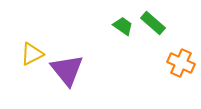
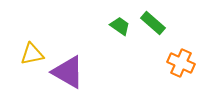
green trapezoid: moved 3 px left
yellow triangle: rotated 15 degrees clockwise
purple triangle: moved 1 px right, 2 px down; rotated 21 degrees counterclockwise
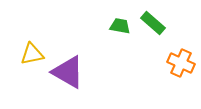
green trapezoid: rotated 25 degrees counterclockwise
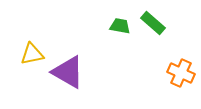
orange cross: moved 10 px down
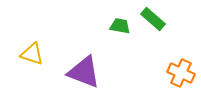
green rectangle: moved 4 px up
yellow triangle: rotated 30 degrees clockwise
purple triangle: moved 16 px right; rotated 9 degrees counterclockwise
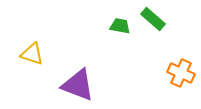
purple triangle: moved 6 px left, 13 px down
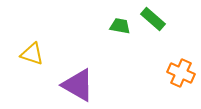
purple triangle: rotated 9 degrees clockwise
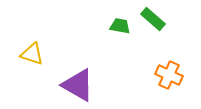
orange cross: moved 12 px left, 2 px down
